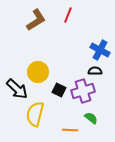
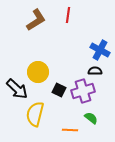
red line: rotated 14 degrees counterclockwise
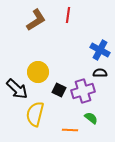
black semicircle: moved 5 px right, 2 px down
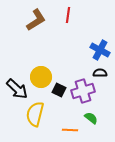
yellow circle: moved 3 px right, 5 px down
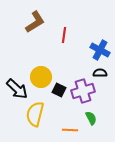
red line: moved 4 px left, 20 px down
brown L-shape: moved 1 px left, 2 px down
green semicircle: rotated 24 degrees clockwise
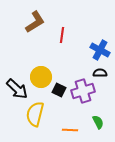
red line: moved 2 px left
green semicircle: moved 7 px right, 4 px down
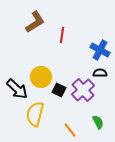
purple cross: moved 1 px up; rotated 25 degrees counterclockwise
orange line: rotated 49 degrees clockwise
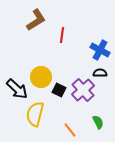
brown L-shape: moved 1 px right, 2 px up
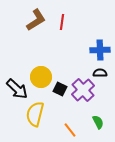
red line: moved 13 px up
blue cross: rotated 30 degrees counterclockwise
black square: moved 1 px right, 1 px up
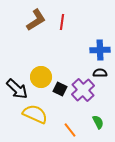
yellow semicircle: rotated 100 degrees clockwise
